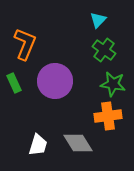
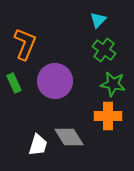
orange cross: rotated 8 degrees clockwise
gray diamond: moved 9 px left, 6 px up
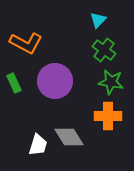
orange L-shape: moved 1 px right, 1 px up; rotated 96 degrees clockwise
green star: moved 2 px left, 2 px up
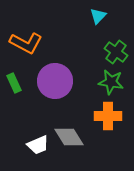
cyan triangle: moved 4 px up
green cross: moved 12 px right, 2 px down
white trapezoid: rotated 50 degrees clockwise
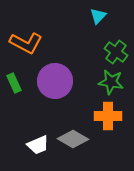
gray diamond: moved 4 px right, 2 px down; rotated 28 degrees counterclockwise
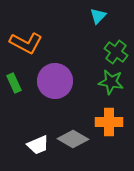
orange cross: moved 1 px right, 6 px down
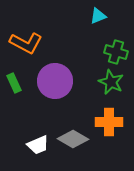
cyan triangle: rotated 24 degrees clockwise
green cross: rotated 20 degrees counterclockwise
green star: rotated 15 degrees clockwise
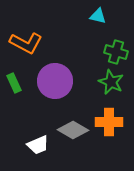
cyan triangle: rotated 36 degrees clockwise
gray diamond: moved 9 px up
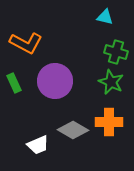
cyan triangle: moved 7 px right, 1 px down
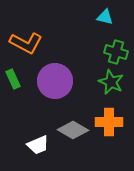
green rectangle: moved 1 px left, 4 px up
